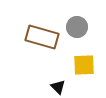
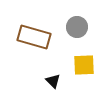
brown rectangle: moved 8 px left
black triangle: moved 5 px left, 6 px up
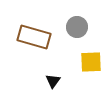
yellow square: moved 7 px right, 3 px up
black triangle: rotated 21 degrees clockwise
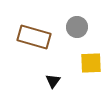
yellow square: moved 1 px down
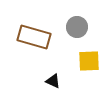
yellow square: moved 2 px left, 2 px up
black triangle: rotated 42 degrees counterclockwise
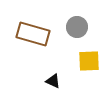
brown rectangle: moved 1 px left, 3 px up
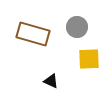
yellow square: moved 2 px up
black triangle: moved 2 px left
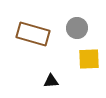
gray circle: moved 1 px down
black triangle: rotated 28 degrees counterclockwise
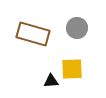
yellow square: moved 17 px left, 10 px down
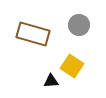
gray circle: moved 2 px right, 3 px up
yellow square: moved 3 px up; rotated 35 degrees clockwise
